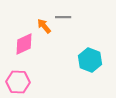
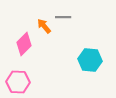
pink diamond: rotated 20 degrees counterclockwise
cyan hexagon: rotated 15 degrees counterclockwise
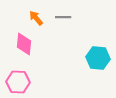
orange arrow: moved 8 px left, 8 px up
pink diamond: rotated 40 degrees counterclockwise
cyan hexagon: moved 8 px right, 2 px up
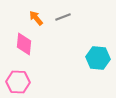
gray line: rotated 21 degrees counterclockwise
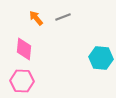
pink diamond: moved 5 px down
cyan hexagon: moved 3 px right
pink hexagon: moved 4 px right, 1 px up
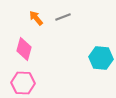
pink diamond: rotated 10 degrees clockwise
pink hexagon: moved 1 px right, 2 px down
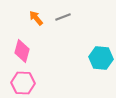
pink diamond: moved 2 px left, 2 px down
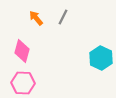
gray line: rotated 42 degrees counterclockwise
cyan hexagon: rotated 20 degrees clockwise
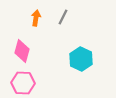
orange arrow: rotated 49 degrees clockwise
cyan hexagon: moved 20 px left, 1 px down
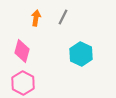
cyan hexagon: moved 5 px up
pink hexagon: rotated 25 degrees clockwise
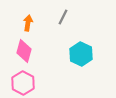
orange arrow: moved 8 px left, 5 px down
pink diamond: moved 2 px right
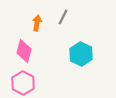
orange arrow: moved 9 px right
